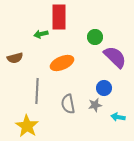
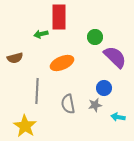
yellow star: moved 2 px left
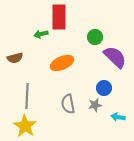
gray line: moved 10 px left, 5 px down
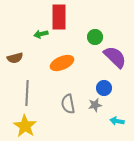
gray line: moved 3 px up
cyan arrow: moved 1 px left, 4 px down
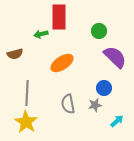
green circle: moved 4 px right, 6 px up
brown semicircle: moved 4 px up
orange ellipse: rotated 10 degrees counterclockwise
cyan arrow: rotated 128 degrees clockwise
yellow star: moved 1 px right, 4 px up
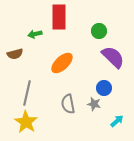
green arrow: moved 6 px left
purple semicircle: moved 2 px left
orange ellipse: rotated 10 degrees counterclockwise
gray line: rotated 10 degrees clockwise
gray star: moved 1 px left, 1 px up; rotated 24 degrees clockwise
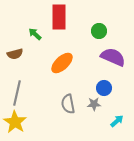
green arrow: rotated 56 degrees clockwise
purple semicircle: rotated 20 degrees counterclockwise
gray line: moved 10 px left
gray star: rotated 16 degrees counterclockwise
yellow star: moved 11 px left
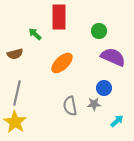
gray semicircle: moved 2 px right, 2 px down
